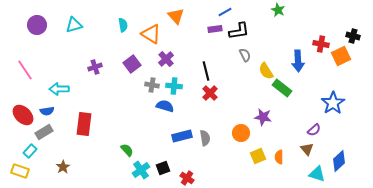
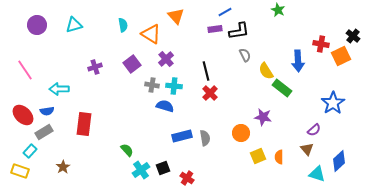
black cross at (353, 36): rotated 24 degrees clockwise
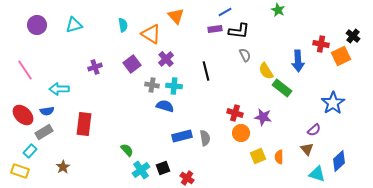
black L-shape at (239, 31): rotated 15 degrees clockwise
red cross at (210, 93): moved 25 px right, 20 px down; rotated 28 degrees counterclockwise
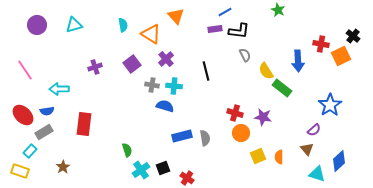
blue star at (333, 103): moved 3 px left, 2 px down
green semicircle at (127, 150): rotated 24 degrees clockwise
